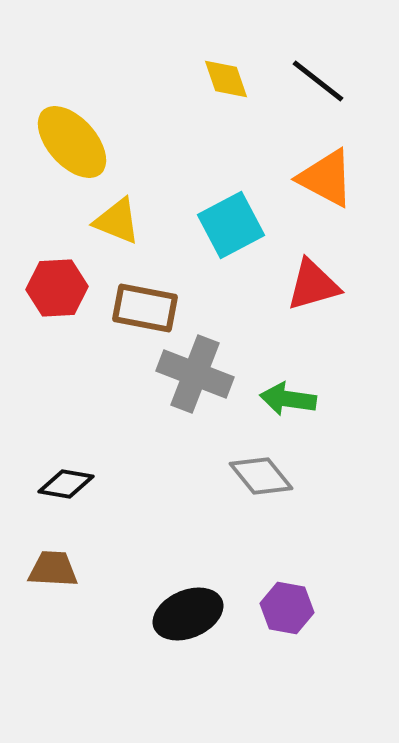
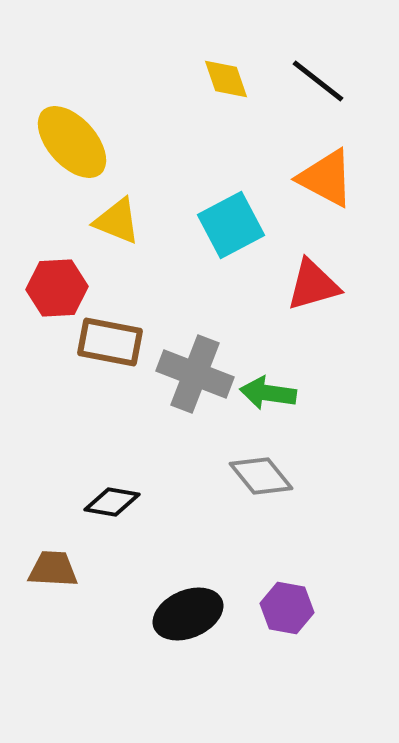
brown rectangle: moved 35 px left, 34 px down
green arrow: moved 20 px left, 6 px up
black diamond: moved 46 px right, 18 px down
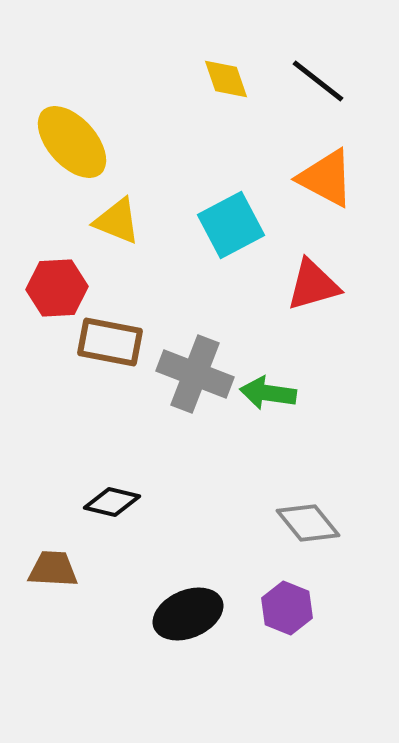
gray diamond: moved 47 px right, 47 px down
black diamond: rotated 4 degrees clockwise
purple hexagon: rotated 12 degrees clockwise
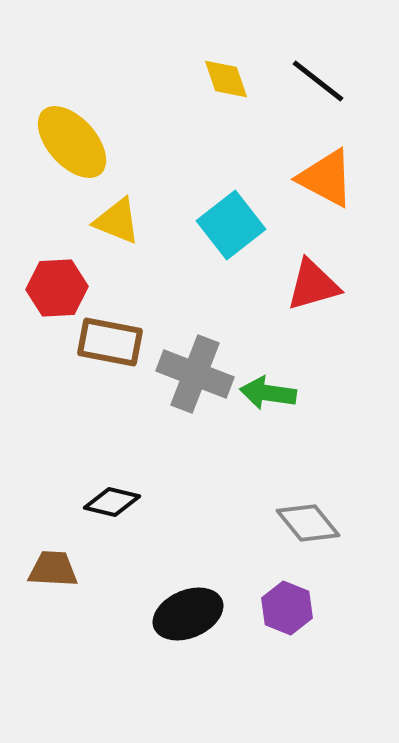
cyan square: rotated 10 degrees counterclockwise
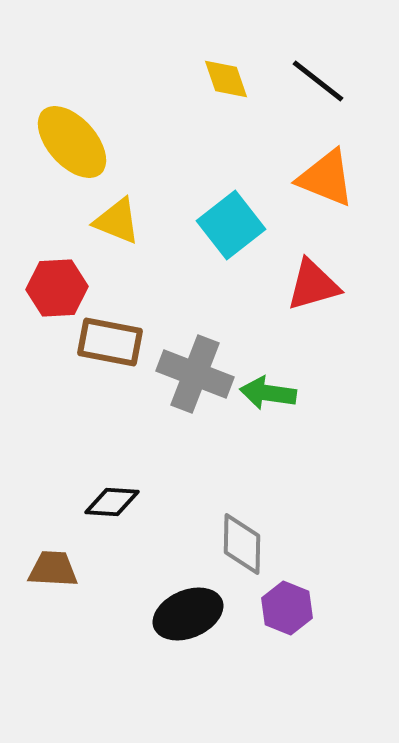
orange triangle: rotated 6 degrees counterclockwise
black diamond: rotated 10 degrees counterclockwise
gray diamond: moved 66 px left, 21 px down; rotated 40 degrees clockwise
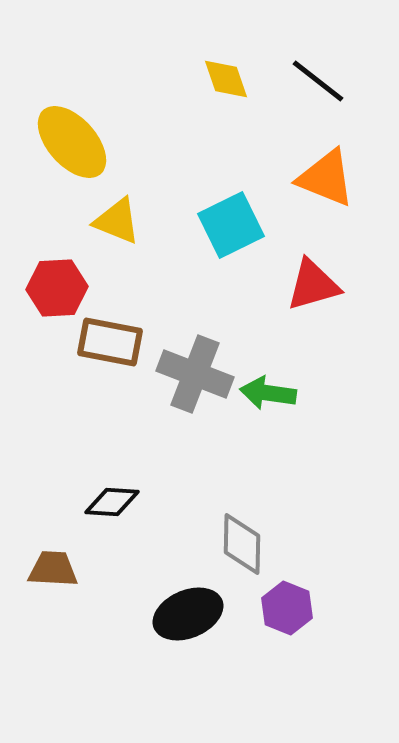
cyan square: rotated 12 degrees clockwise
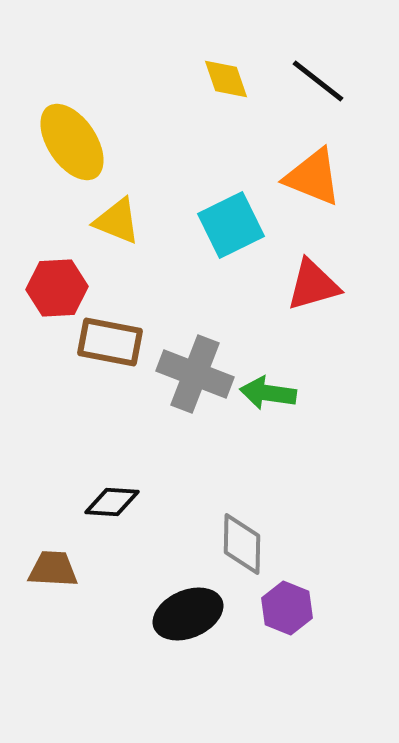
yellow ellipse: rotated 8 degrees clockwise
orange triangle: moved 13 px left, 1 px up
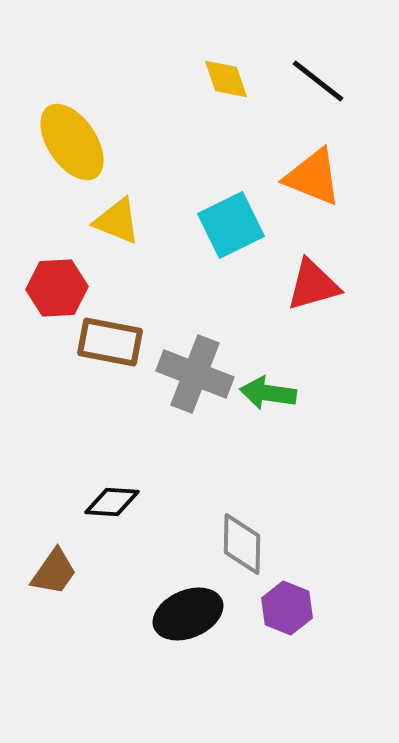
brown trapezoid: moved 1 px right, 3 px down; rotated 122 degrees clockwise
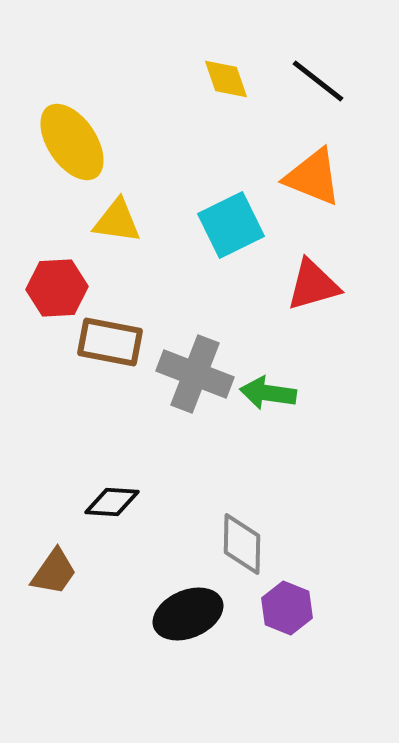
yellow triangle: rotated 14 degrees counterclockwise
